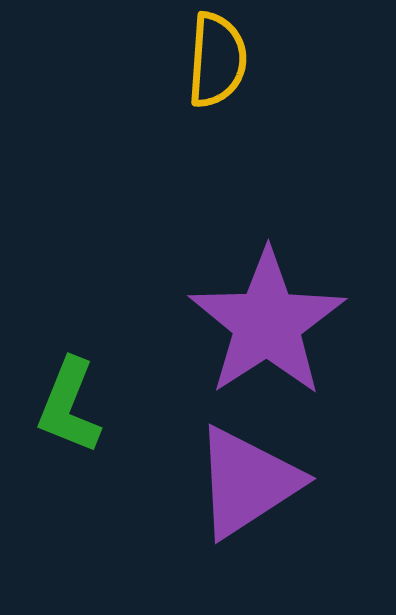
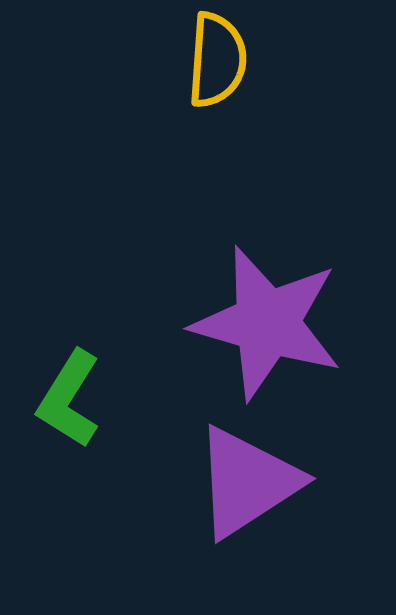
purple star: rotated 23 degrees counterclockwise
green L-shape: moved 7 px up; rotated 10 degrees clockwise
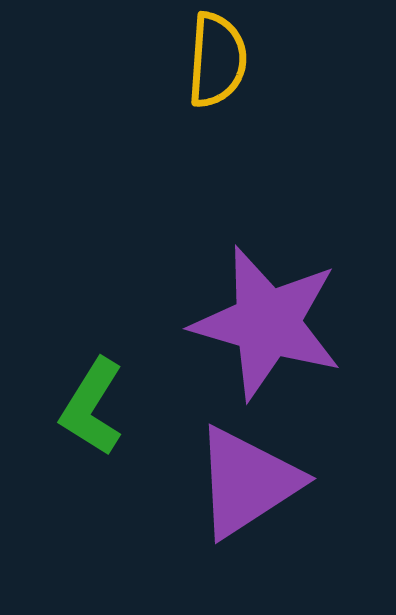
green L-shape: moved 23 px right, 8 px down
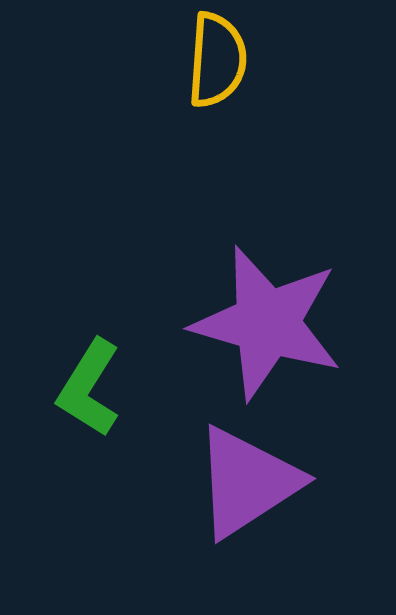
green L-shape: moved 3 px left, 19 px up
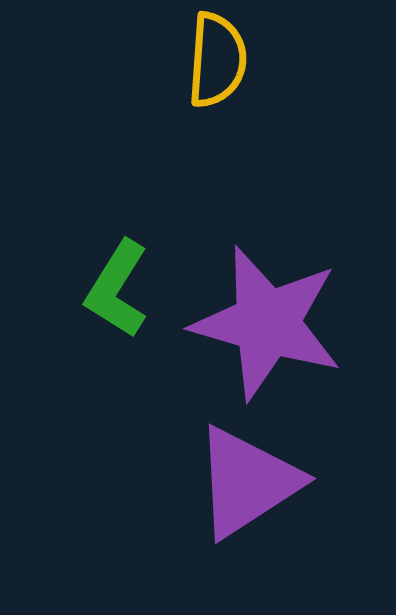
green L-shape: moved 28 px right, 99 px up
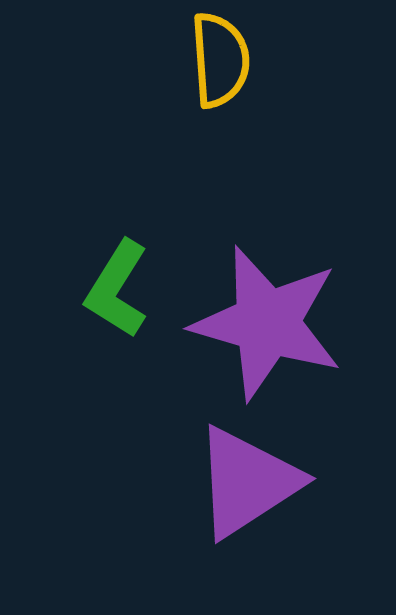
yellow semicircle: moved 3 px right; rotated 8 degrees counterclockwise
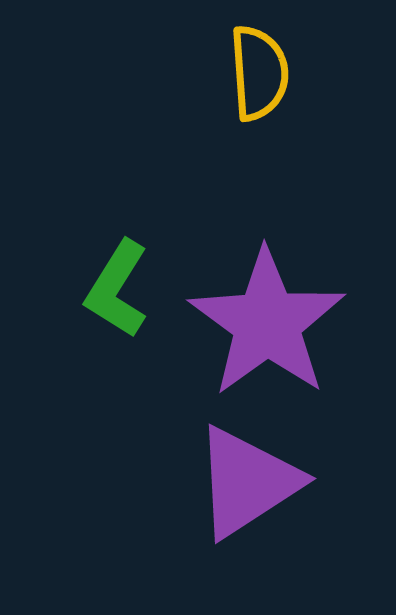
yellow semicircle: moved 39 px right, 13 px down
purple star: rotated 20 degrees clockwise
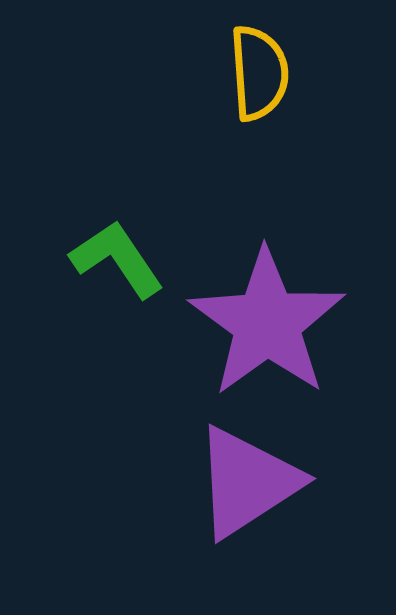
green L-shape: moved 30 px up; rotated 114 degrees clockwise
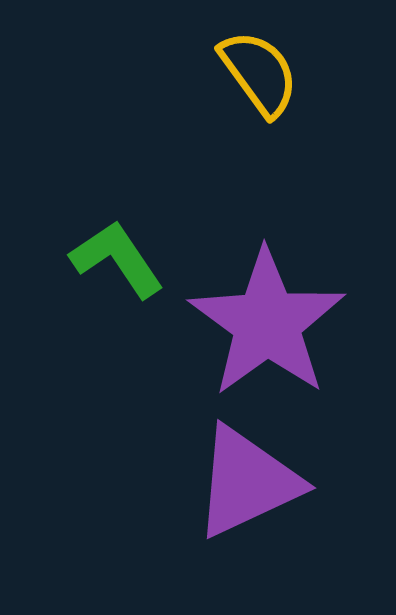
yellow semicircle: rotated 32 degrees counterclockwise
purple triangle: rotated 8 degrees clockwise
